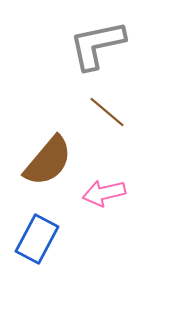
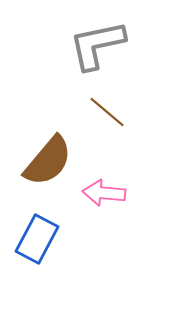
pink arrow: rotated 18 degrees clockwise
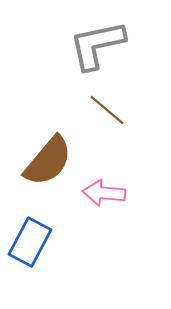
brown line: moved 2 px up
blue rectangle: moved 7 px left, 3 px down
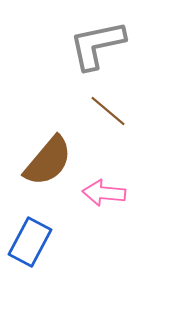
brown line: moved 1 px right, 1 px down
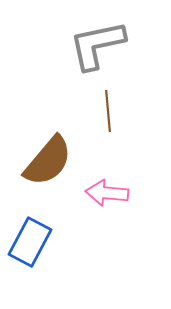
brown line: rotated 45 degrees clockwise
pink arrow: moved 3 px right
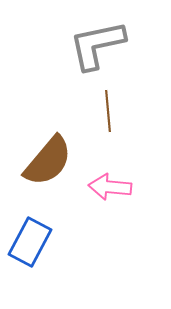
pink arrow: moved 3 px right, 6 px up
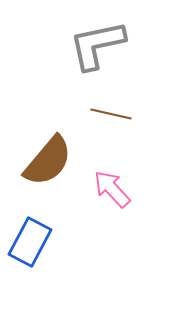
brown line: moved 3 px right, 3 px down; rotated 72 degrees counterclockwise
pink arrow: moved 2 px right, 2 px down; rotated 42 degrees clockwise
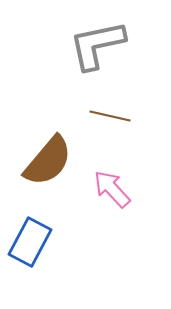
brown line: moved 1 px left, 2 px down
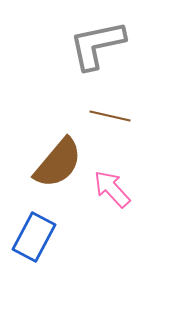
brown semicircle: moved 10 px right, 2 px down
blue rectangle: moved 4 px right, 5 px up
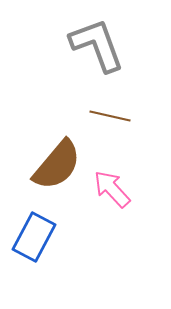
gray L-shape: rotated 82 degrees clockwise
brown semicircle: moved 1 px left, 2 px down
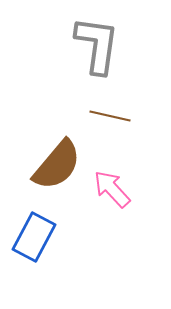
gray L-shape: rotated 28 degrees clockwise
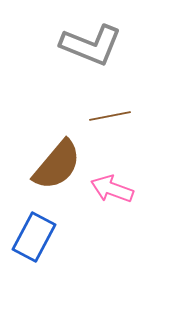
gray L-shape: moved 6 px left; rotated 104 degrees clockwise
brown line: rotated 24 degrees counterclockwise
pink arrow: rotated 27 degrees counterclockwise
